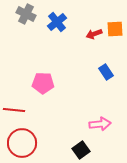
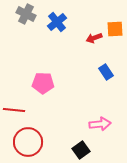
red arrow: moved 4 px down
red circle: moved 6 px right, 1 px up
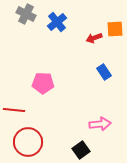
blue rectangle: moved 2 px left
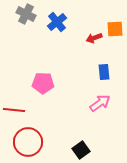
blue rectangle: rotated 28 degrees clockwise
pink arrow: moved 21 px up; rotated 30 degrees counterclockwise
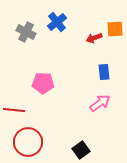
gray cross: moved 18 px down
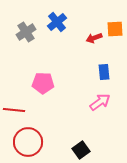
gray cross: rotated 30 degrees clockwise
pink arrow: moved 1 px up
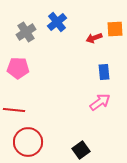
pink pentagon: moved 25 px left, 15 px up
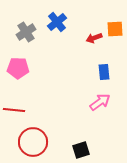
red circle: moved 5 px right
black square: rotated 18 degrees clockwise
